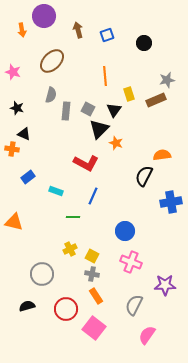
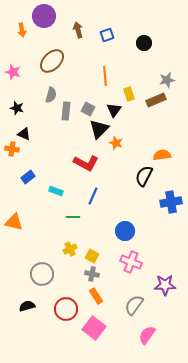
gray semicircle at (134, 305): rotated 10 degrees clockwise
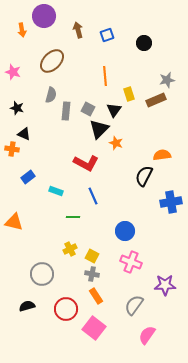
blue line at (93, 196): rotated 48 degrees counterclockwise
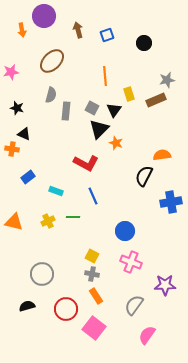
pink star at (13, 72): moved 2 px left; rotated 28 degrees counterclockwise
gray square at (88, 109): moved 4 px right, 1 px up
yellow cross at (70, 249): moved 22 px left, 28 px up
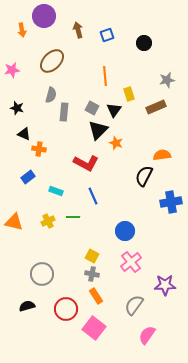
pink star at (11, 72): moved 1 px right, 2 px up
brown rectangle at (156, 100): moved 7 px down
gray rectangle at (66, 111): moved 2 px left, 1 px down
black triangle at (99, 129): moved 1 px left, 1 px down
orange cross at (12, 149): moved 27 px right
pink cross at (131, 262): rotated 30 degrees clockwise
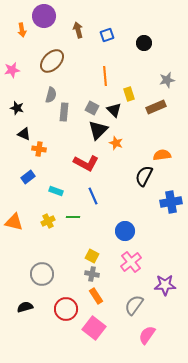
black triangle at (114, 110): rotated 21 degrees counterclockwise
black semicircle at (27, 306): moved 2 px left, 1 px down
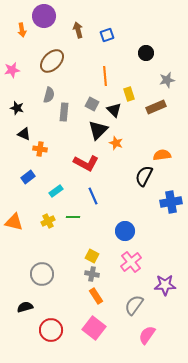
black circle at (144, 43): moved 2 px right, 10 px down
gray semicircle at (51, 95): moved 2 px left
gray square at (92, 108): moved 4 px up
orange cross at (39, 149): moved 1 px right
cyan rectangle at (56, 191): rotated 56 degrees counterclockwise
red circle at (66, 309): moved 15 px left, 21 px down
